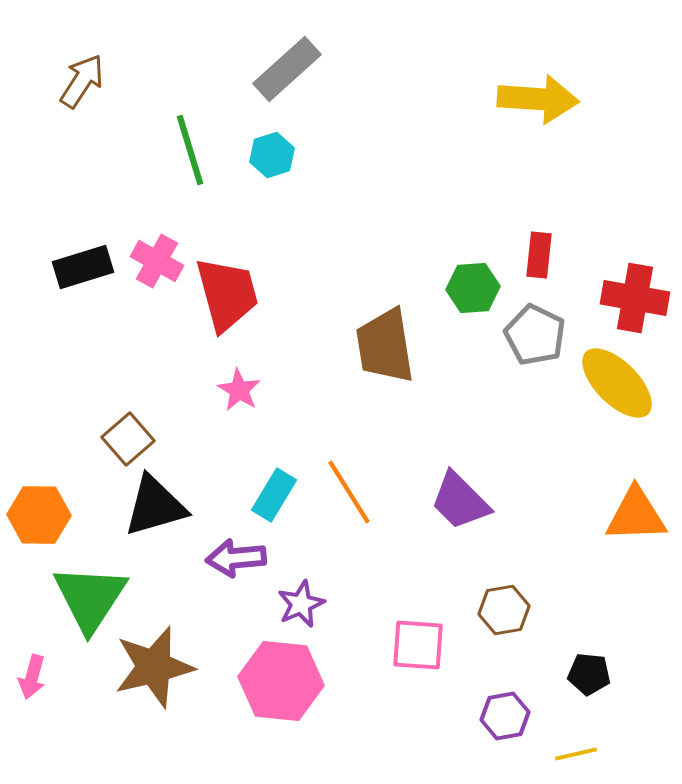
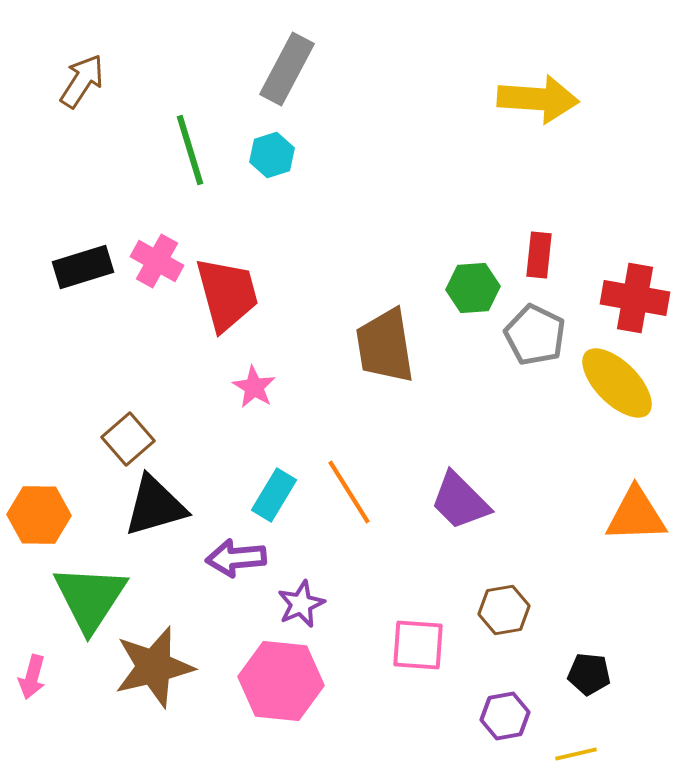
gray rectangle: rotated 20 degrees counterclockwise
pink star: moved 15 px right, 3 px up
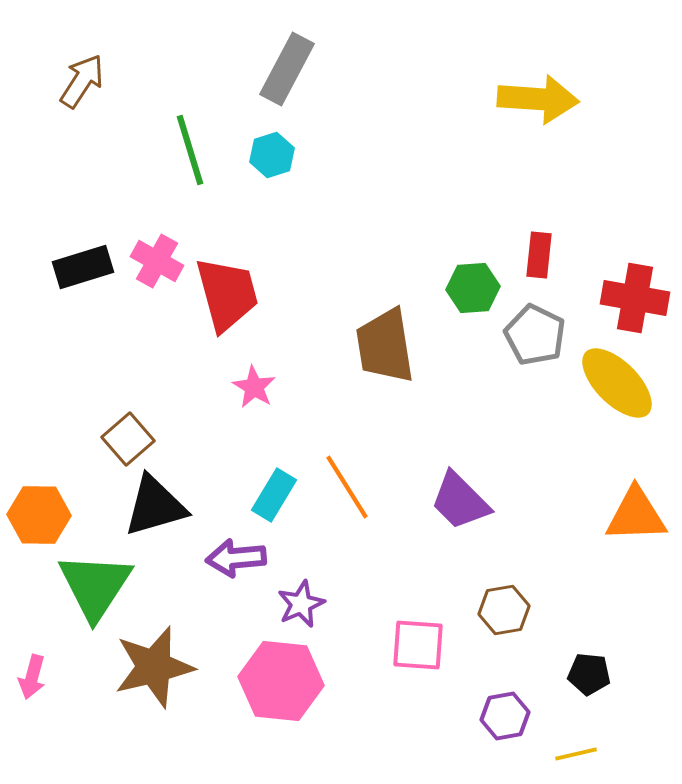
orange line: moved 2 px left, 5 px up
green triangle: moved 5 px right, 12 px up
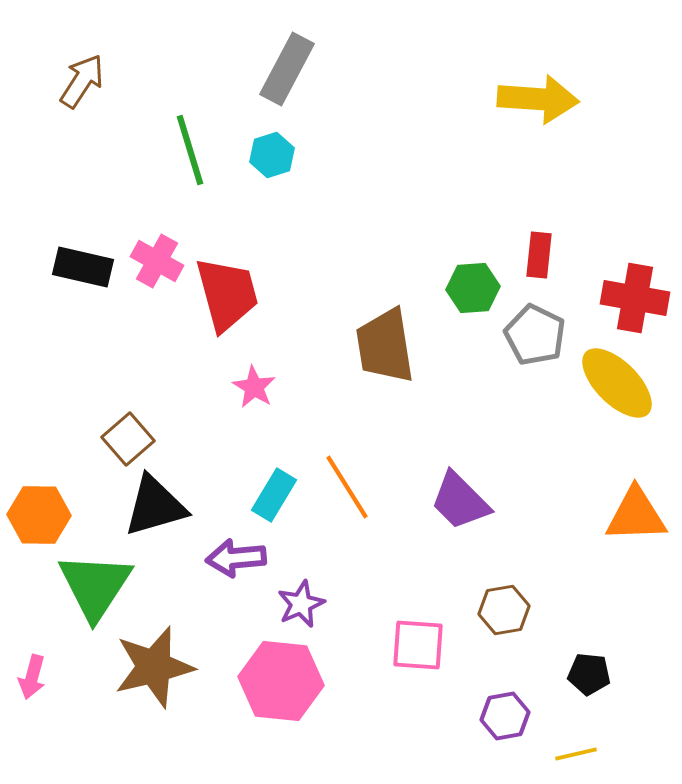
black rectangle: rotated 30 degrees clockwise
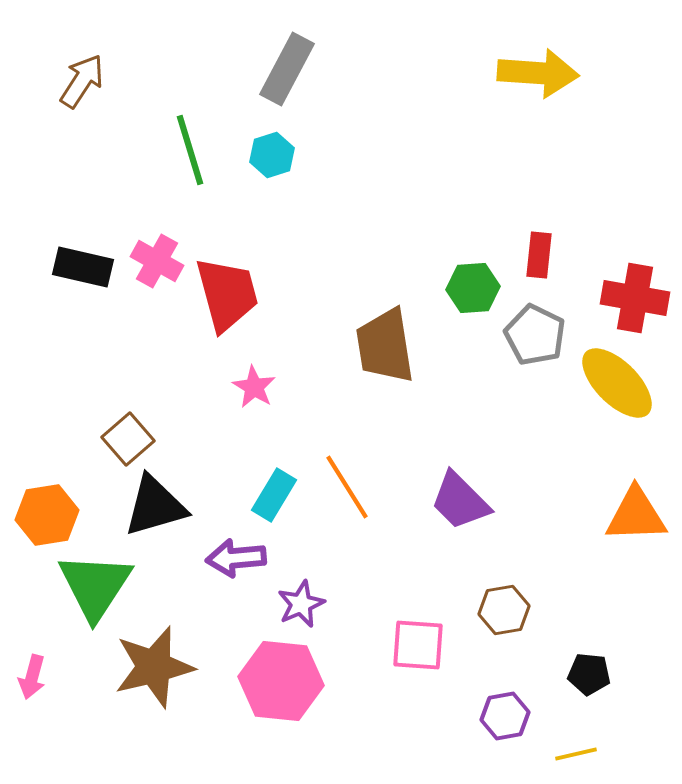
yellow arrow: moved 26 px up
orange hexagon: moved 8 px right; rotated 10 degrees counterclockwise
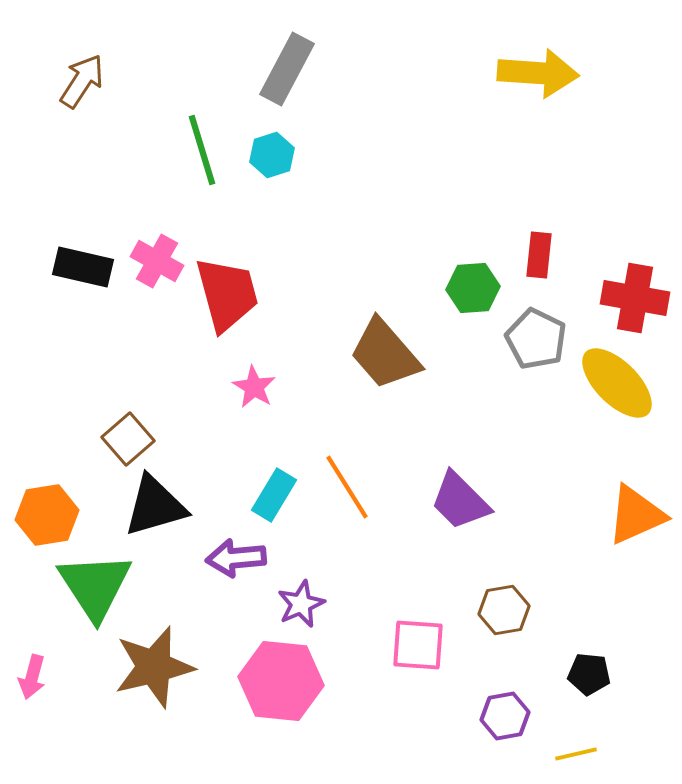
green line: moved 12 px right
gray pentagon: moved 1 px right, 4 px down
brown trapezoid: moved 8 px down; rotated 32 degrees counterclockwise
orange triangle: rotated 22 degrees counterclockwise
green triangle: rotated 6 degrees counterclockwise
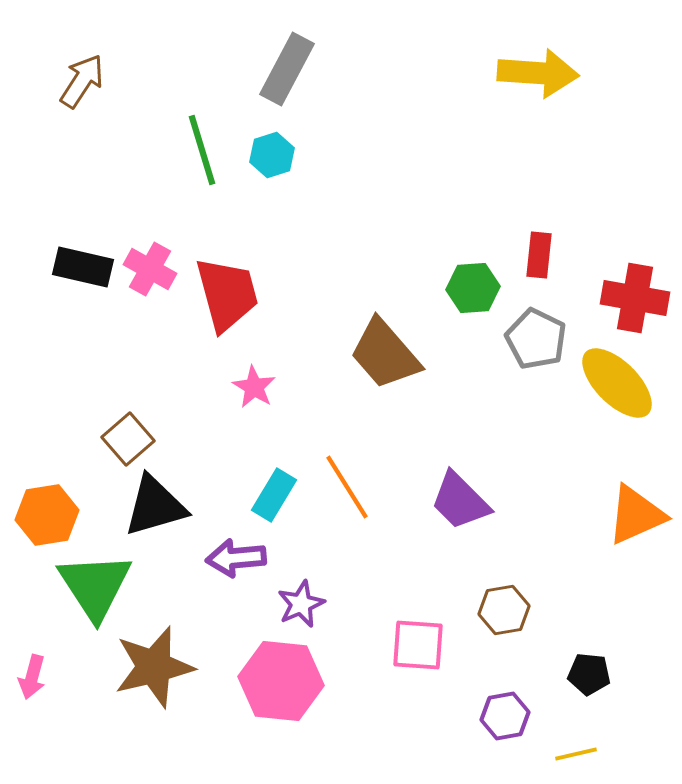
pink cross: moved 7 px left, 8 px down
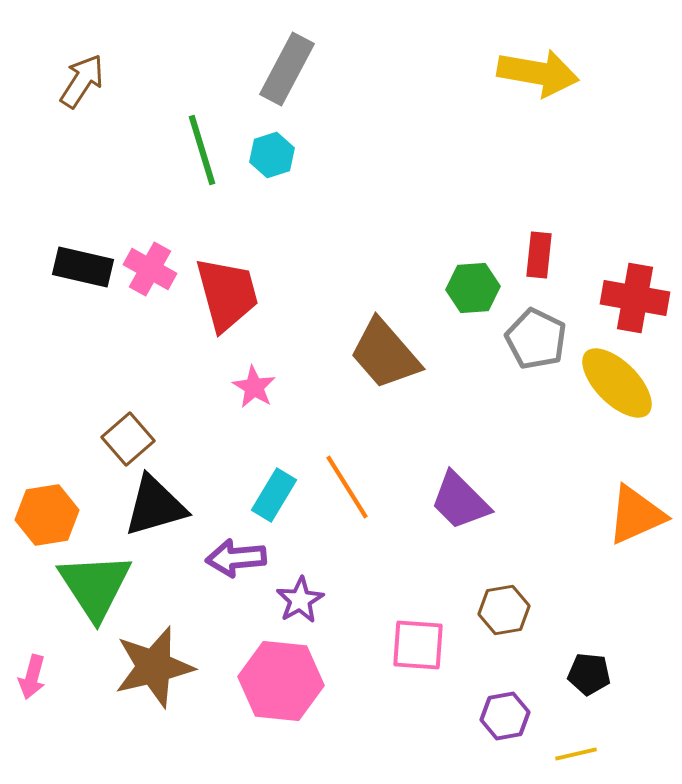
yellow arrow: rotated 6 degrees clockwise
purple star: moved 1 px left, 4 px up; rotated 6 degrees counterclockwise
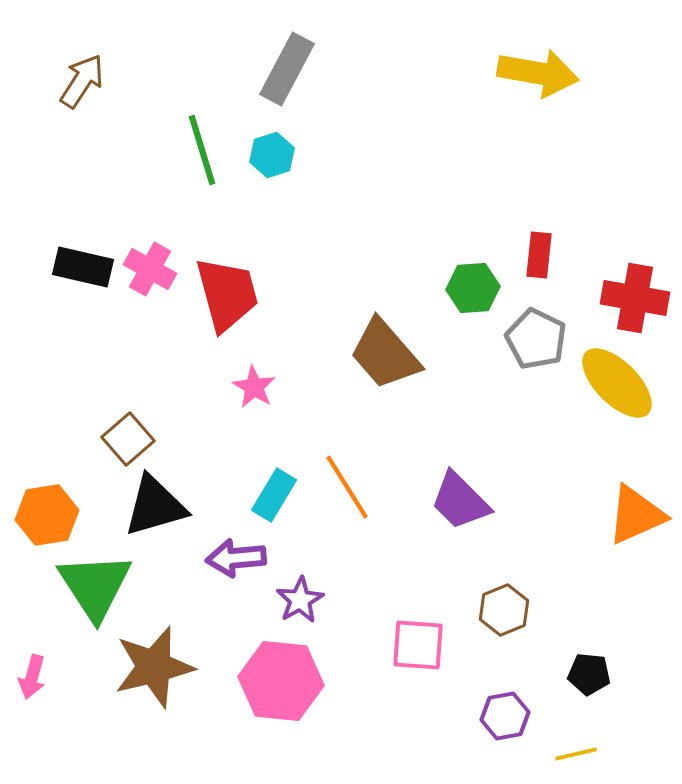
brown hexagon: rotated 12 degrees counterclockwise
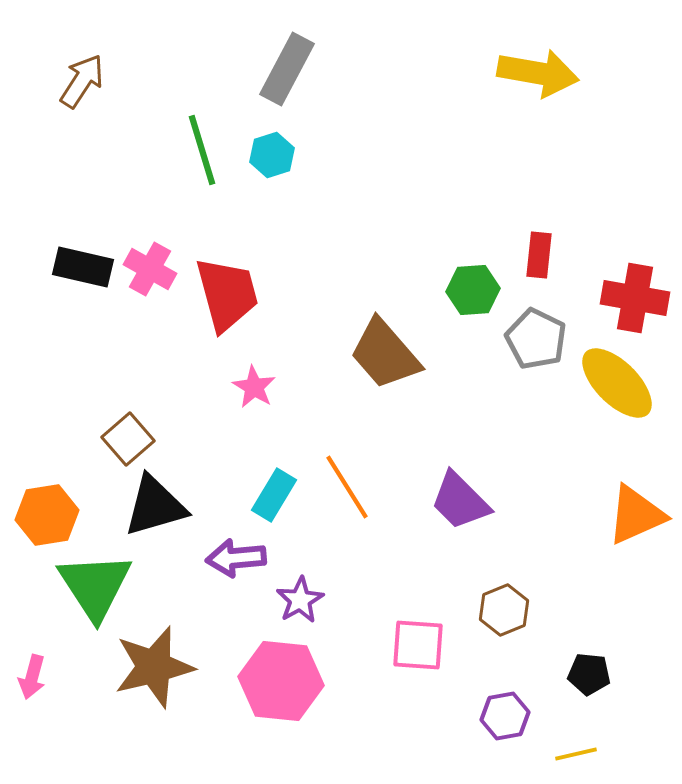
green hexagon: moved 2 px down
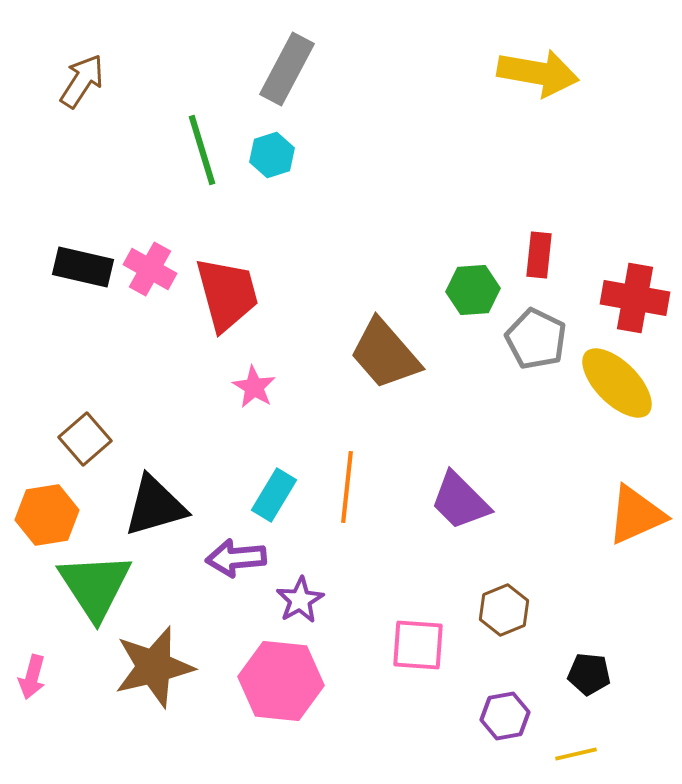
brown square: moved 43 px left
orange line: rotated 38 degrees clockwise
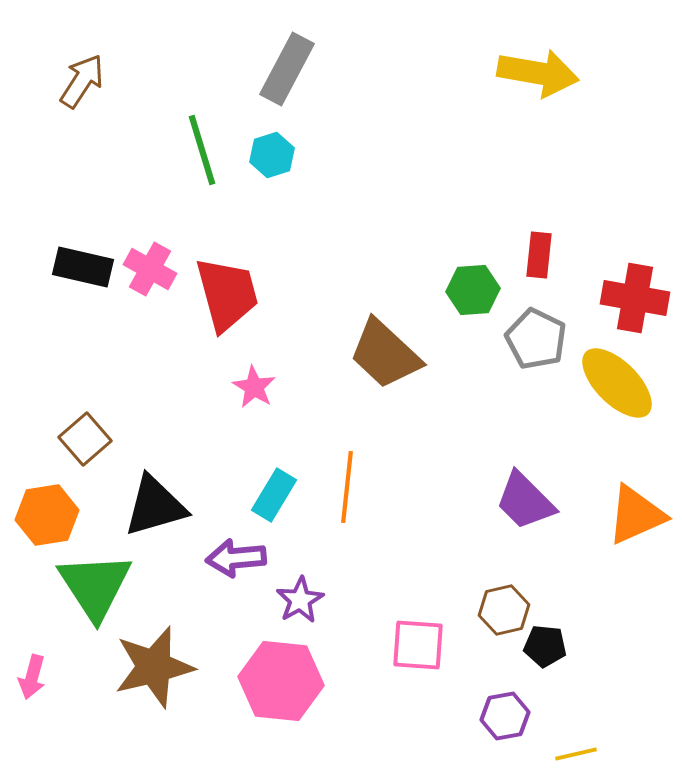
brown trapezoid: rotated 6 degrees counterclockwise
purple trapezoid: moved 65 px right
brown hexagon: rotated 9 degrees clockwise
black pentagon: moved 44 px left, 28 px up
